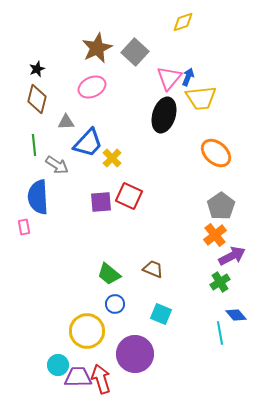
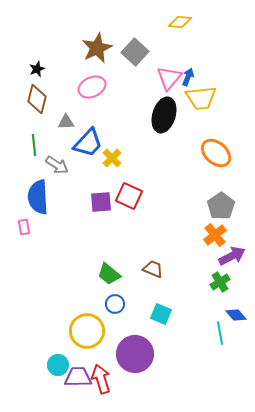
yellow diamond: moved 3 px left; rotated 25 degrees clockwise
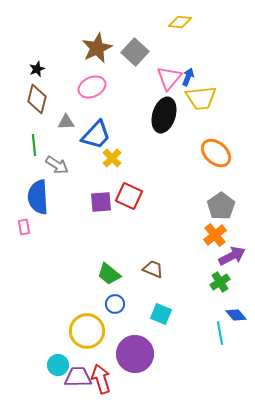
blue trapezoid: moved 8 px right, 8 px up
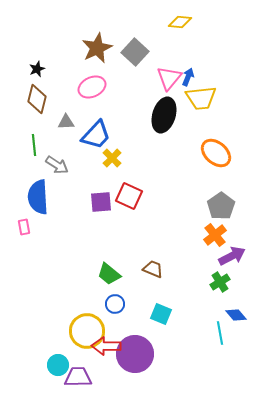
red arrow: moved 5 px right, 33 px up; rotated 72 degrees counterclockwise
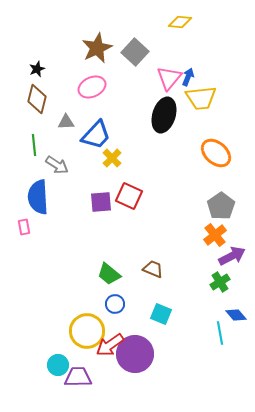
red arrow: moved 4 px right, 1 px up; rotated 36 degrees counterclockwise
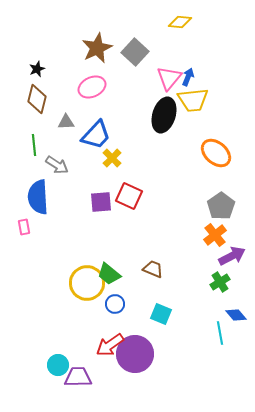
yellow trapezoid: moved 8 px left, 2 px down
yellow circle: moved 48 px up
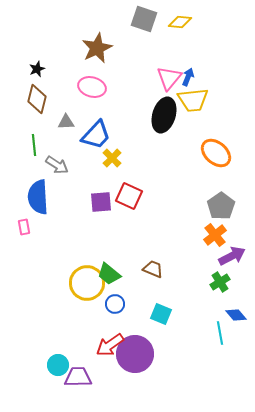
gray square: moved 9 px right, 33 px up; rotated 24 degrees counterclockwise
pink ellipse: rotated 40 degrees clockwise
